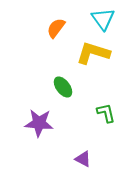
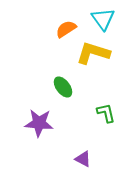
orange semicircle: moved 10 px right, 1 px down; rotated 20 degrees clockwise
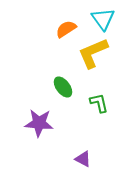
yellow L-shape: rotated 40 degrees counterclockwise
green L-shape: moved 7 px left, 10 px up
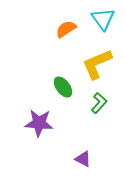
yellow L-shape: moved 4 px right, 11 px down
green L-shape: rotated 55 degrees clockwise
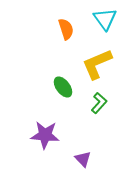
cyan triangle: moved 2 px right
orange semicircle: rotated 105 degrees clockwise
purple star: moved 6 px right, 12 px down
purple triangle: rotated 18 degrees clockwise
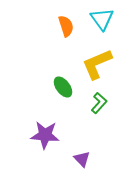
cyan triangle: moved 3 px left
orange semicircle: moved 3 px up
purple triangle: moved 1 px left
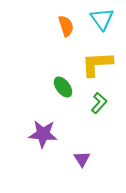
yellow L-shape: rotated 20 degrees clockwise
purple star: moved 2 px left, 1 px up
purple triangle: rotated 12 degrees clockwise
